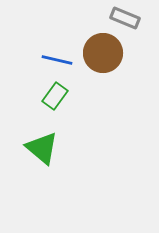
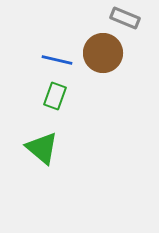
green rectangle: rotated 16 degrees counterclockwise
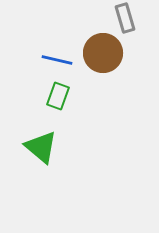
gray rectangle: rotated 52 degrees clockwise
green rectangle: moved 3 px right
green triangle: moved 1 px left, 1 px up
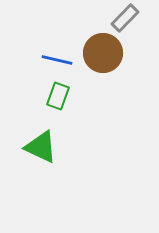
gray rectangle: rotated 60 degrees clockwise
green triangle: rotated 15 degrees counterclockwise
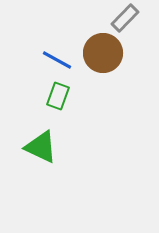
blue line: rotated 16 degrees clockwise
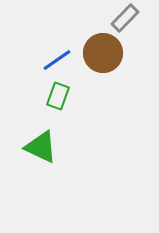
blue line: rotated 64 degrees counterclockwise
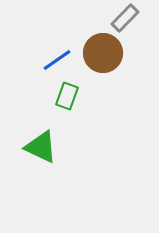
green rectangle: moved 9 px right
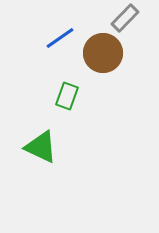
blue line: moved 3 px right, 22 px up
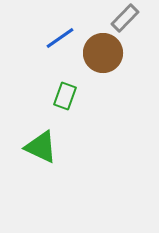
green rectangle: moved 2 px left
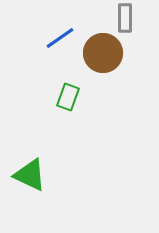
gray rectangle: rotated 44 degrees counterclockwise
green rectangle: moved 3 px right, 1 px down
green triangle: moved 11 px left, 28 px down
